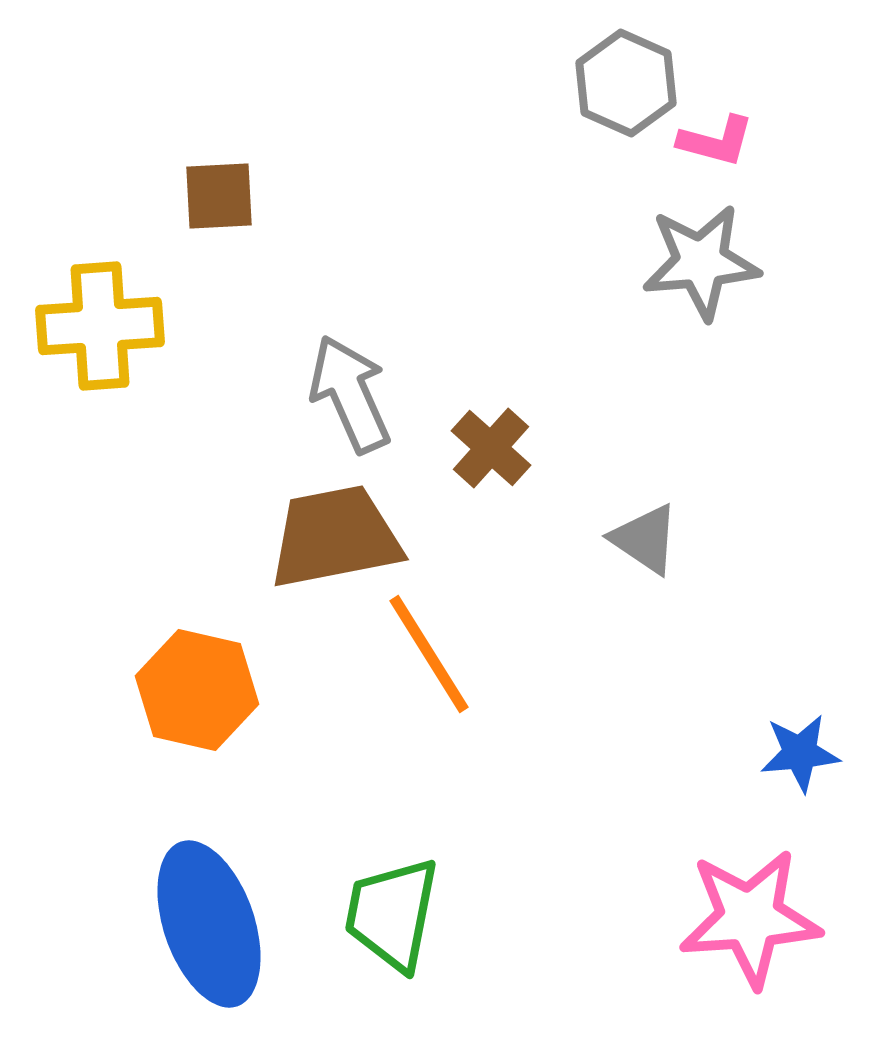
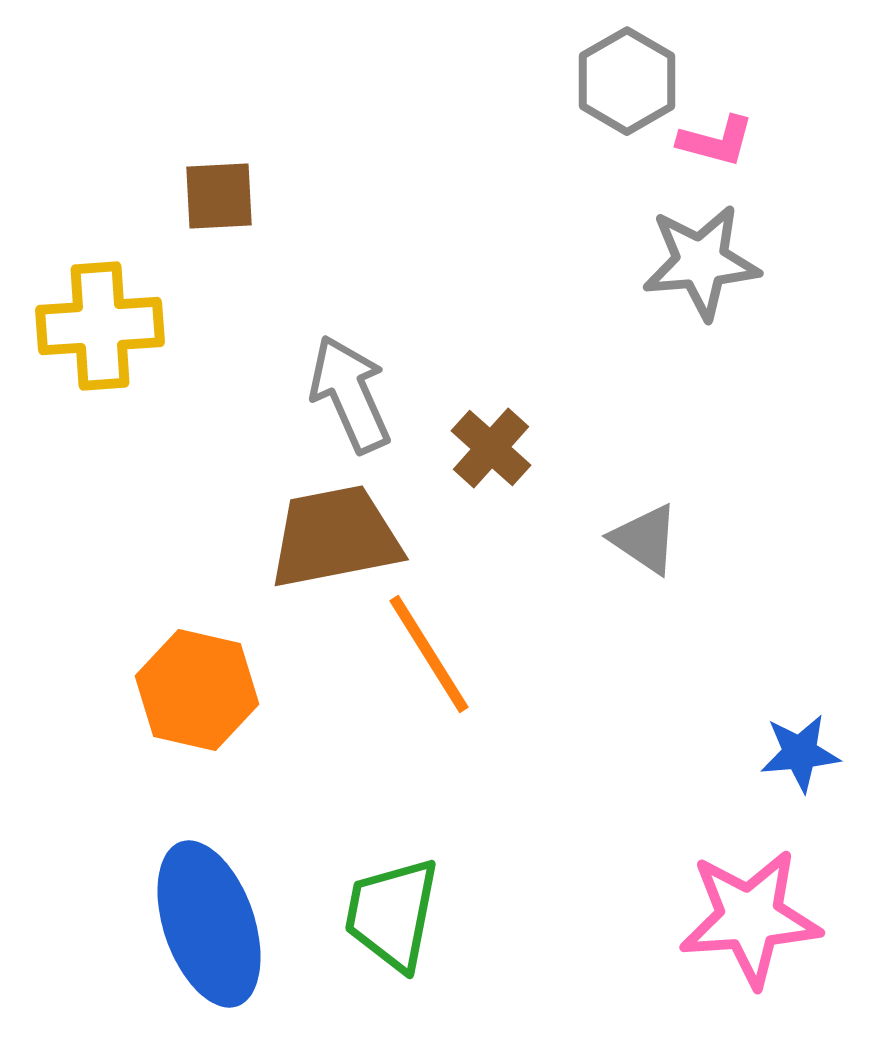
gray hexagon: moved 1 px right, 2 px up; rotated 6 degrees clockwise
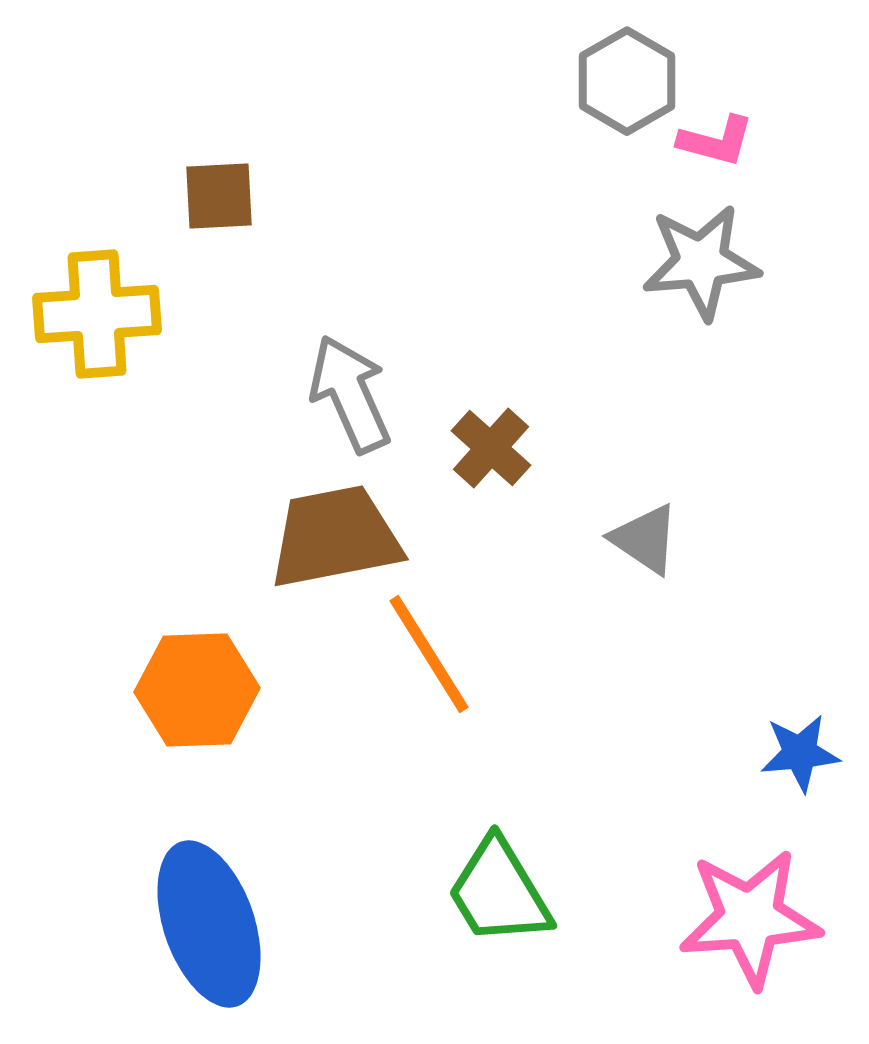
yellow cross: moved 3 px left, 12 px up
orange hexagon: rotated 15 degrees counterclockwise
green trapezoid: moved 107 px right, 22 px up; rotated 42 degrees counterclockwise
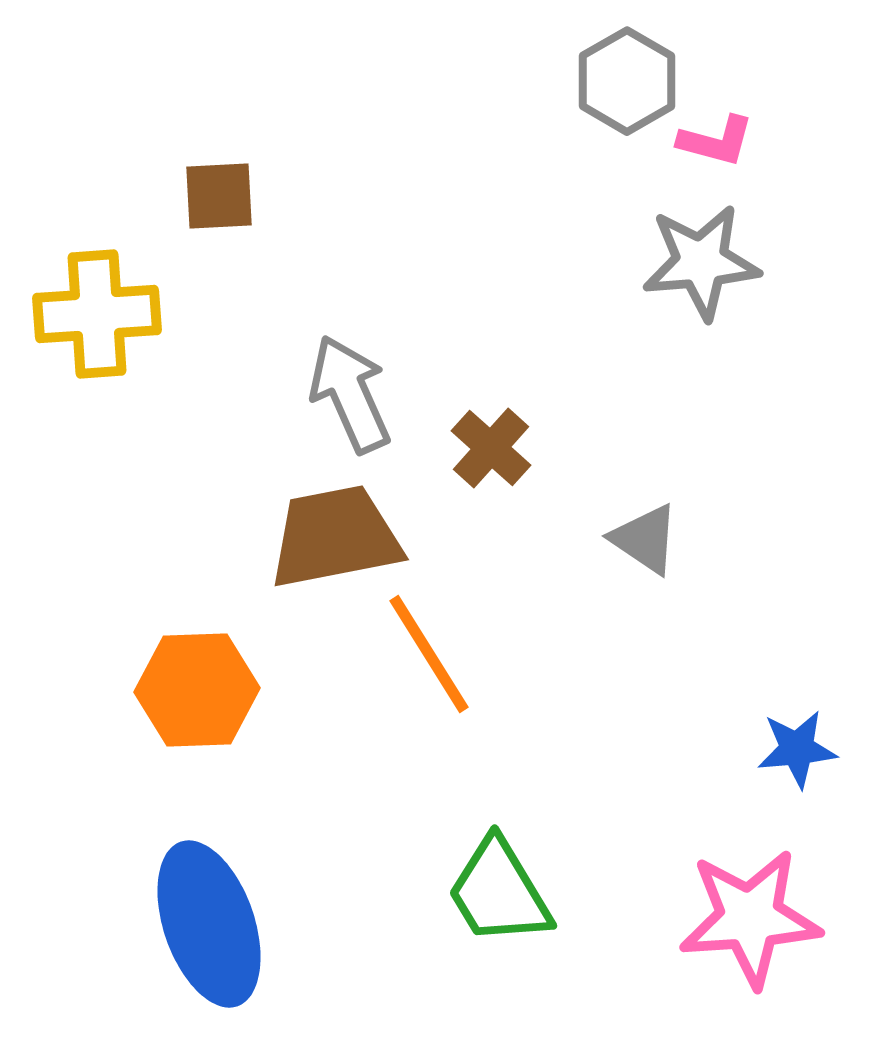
blue star: moved 3 px left, 4 px up
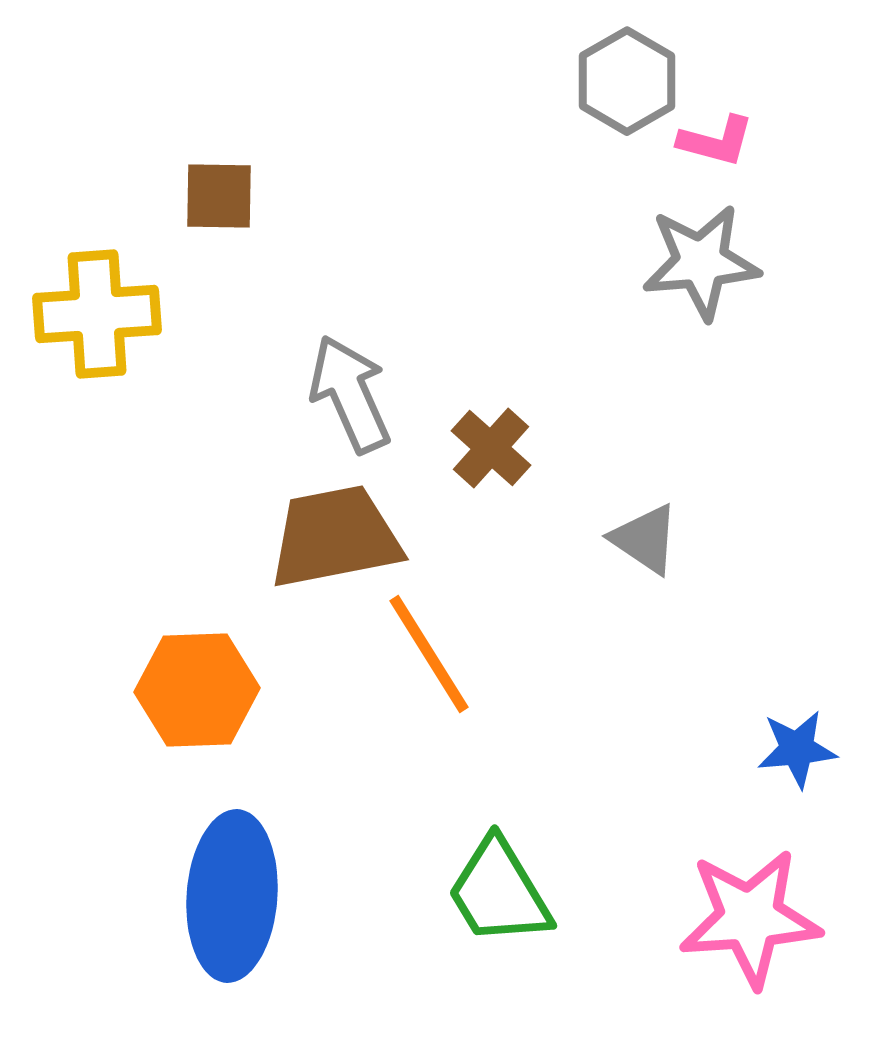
brown square: rotated 4 degrees clockwise
blue ellipse: moved 23 px right, 28 px up; rotated 23 degrees clockwise
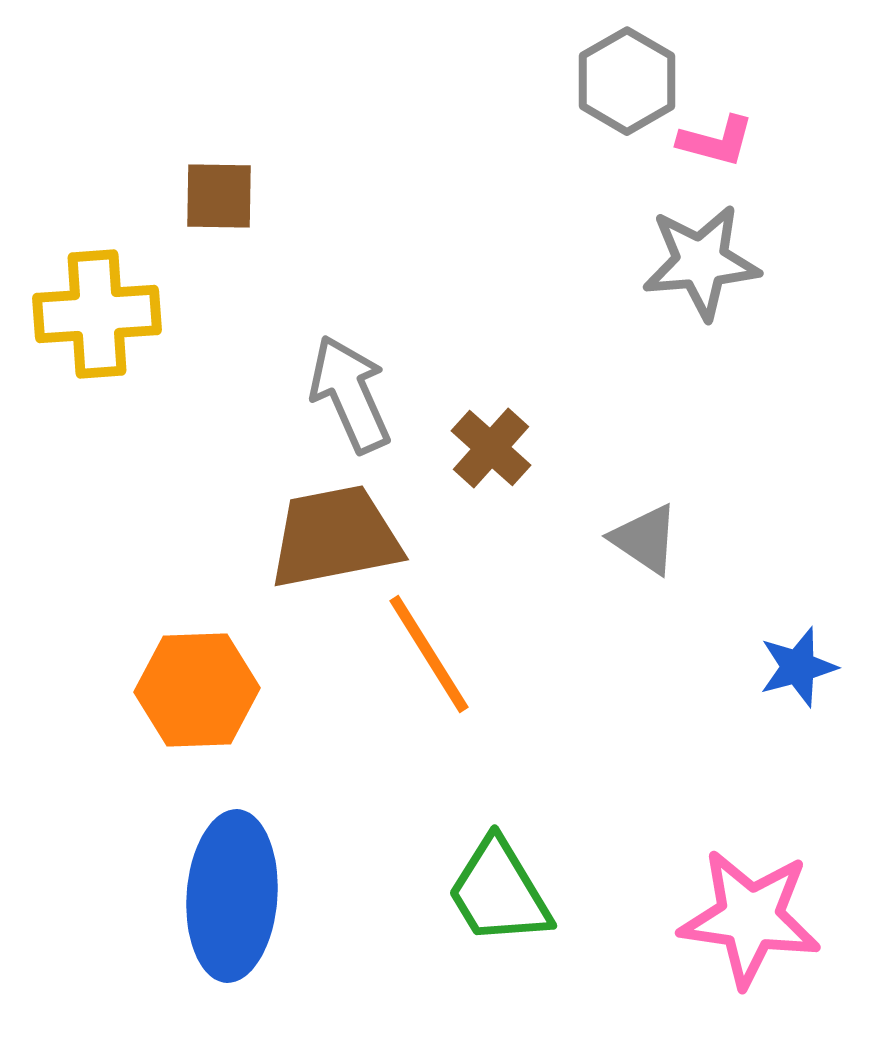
blue star: moved 1 px right, 82 px up; rotated 10 degrees counterclockwise
pink star: rotated 12 degrees clockwise
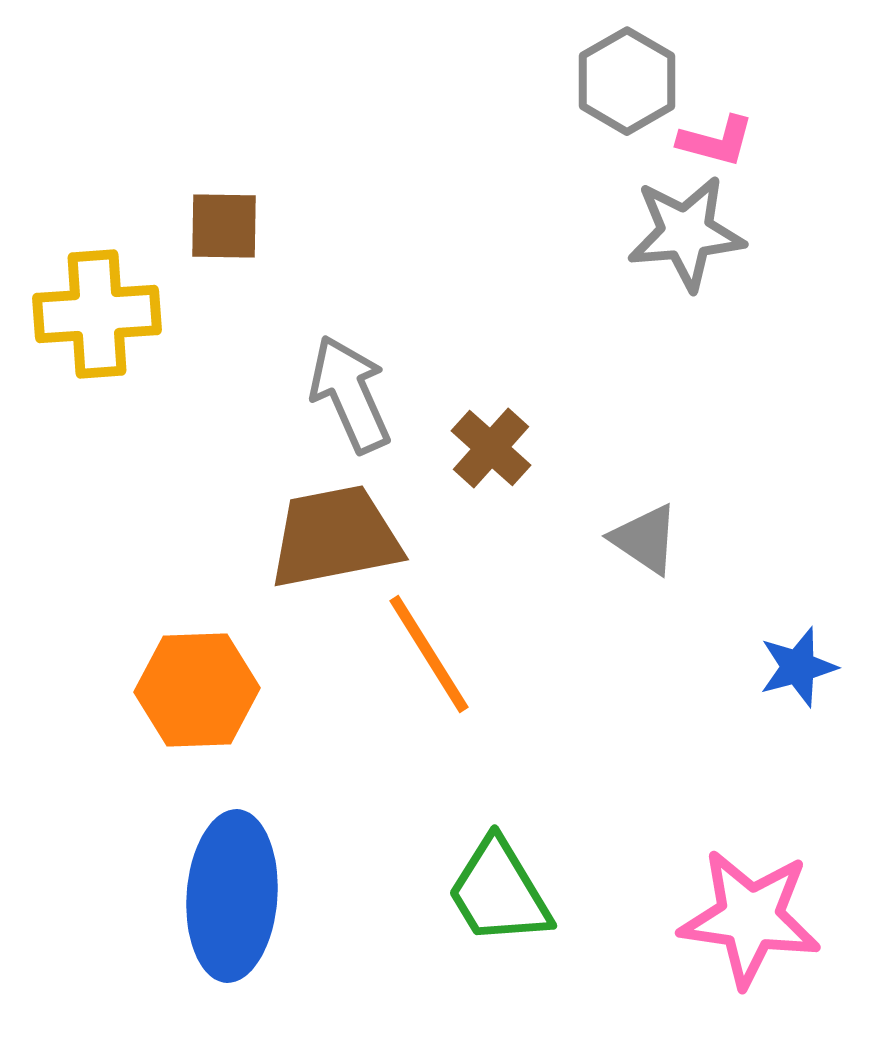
brown square: moved 5 px right, 30 px down
gray star: moved 15 px left, 29 px up
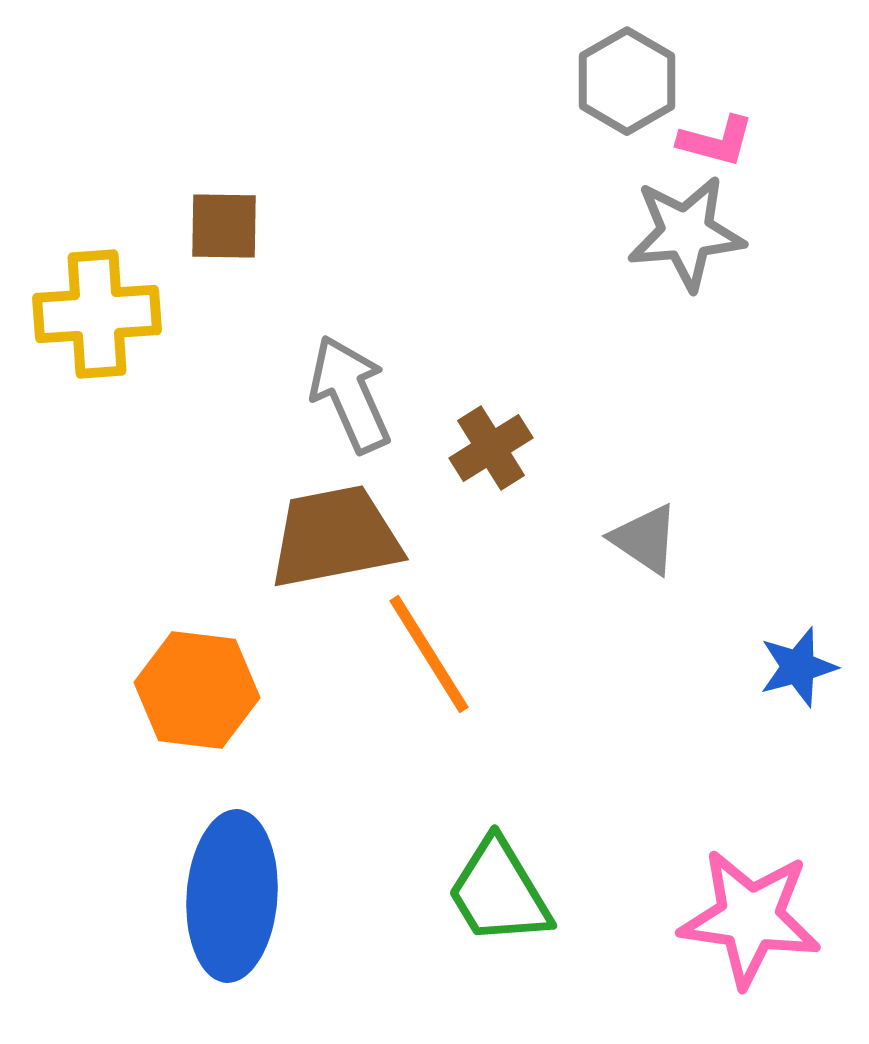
brown cross: rotated 16 degrees clockwise
orange hexagon: rotated 9 degrees clockwise
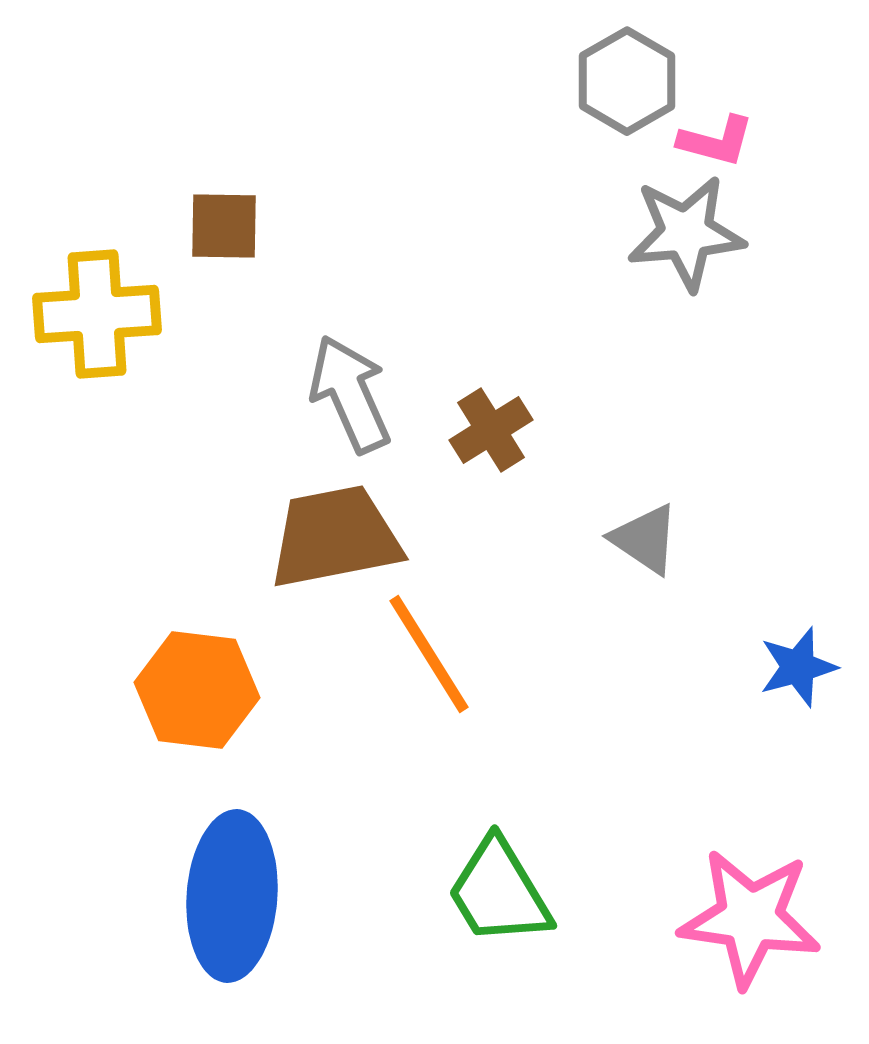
brown cross: moved 18 px up
